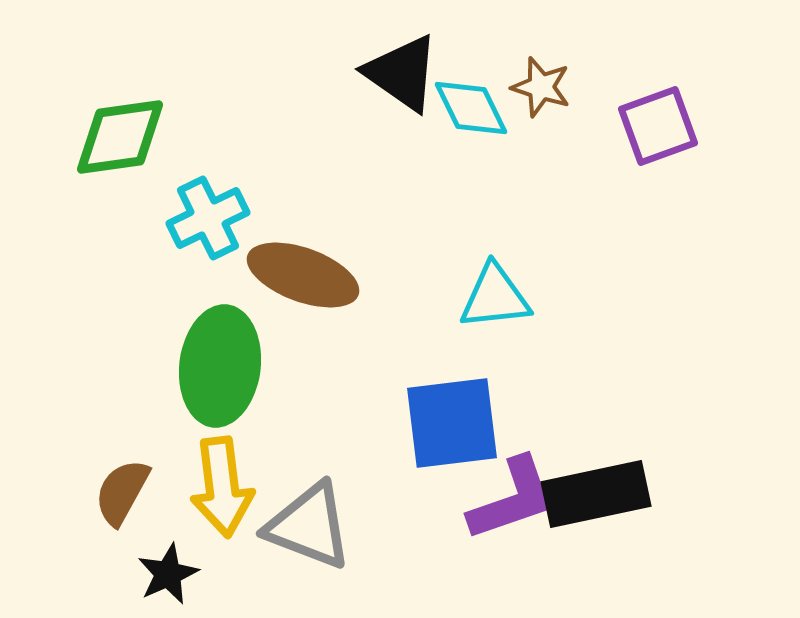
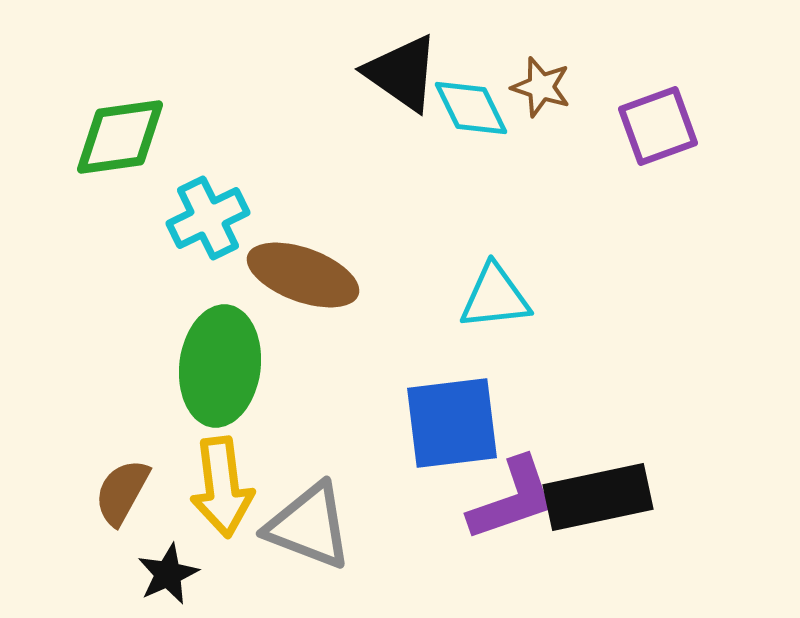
black rectangle: moved 2 px right, 3 px down
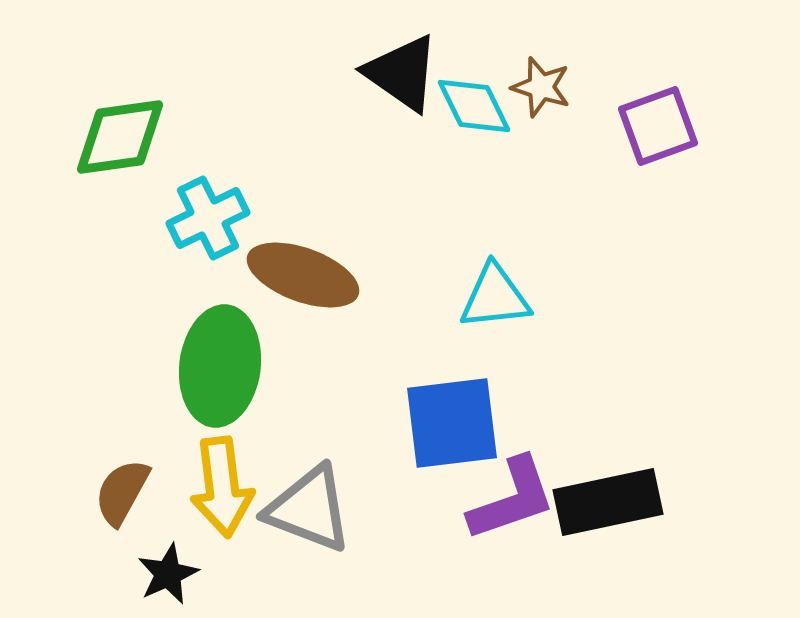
cyan diamond: moved 3 px right, 2 px up
black rectangle: moved 10 px right, 5 px down
gray triangle: moved 17 px up
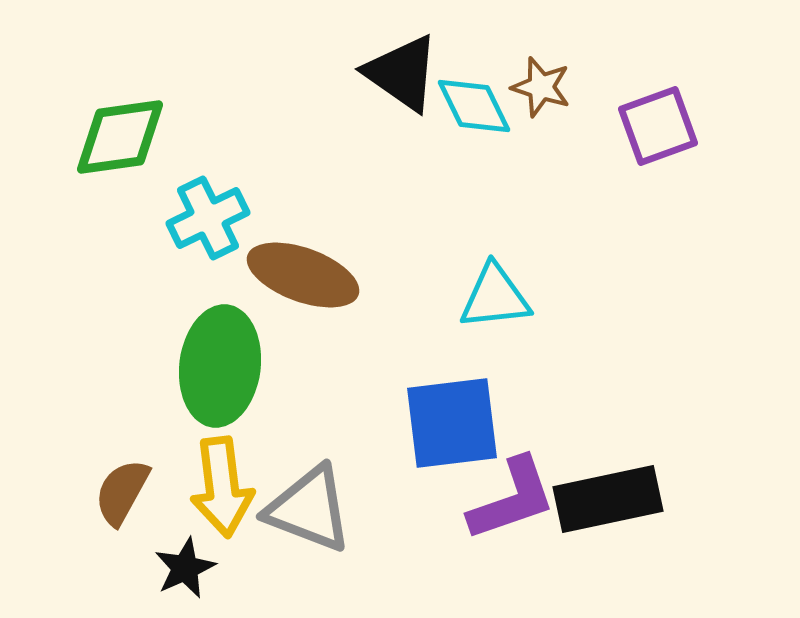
black rectangle: moved 3 px up
black star: moved 17 px right, 6 px up
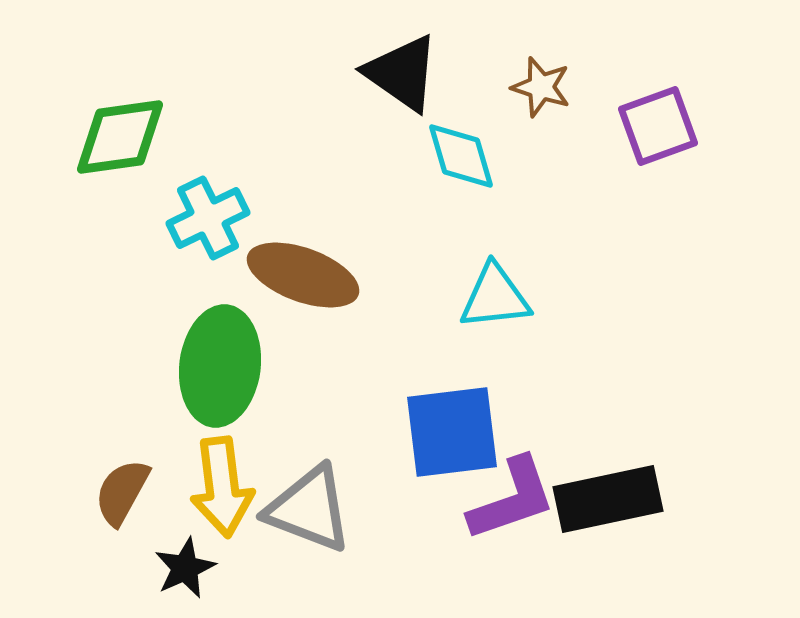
cyan diamond: moved 13 px left, 50 px down; rotated 10 degrees clockwise
blue square: moved 9 px down
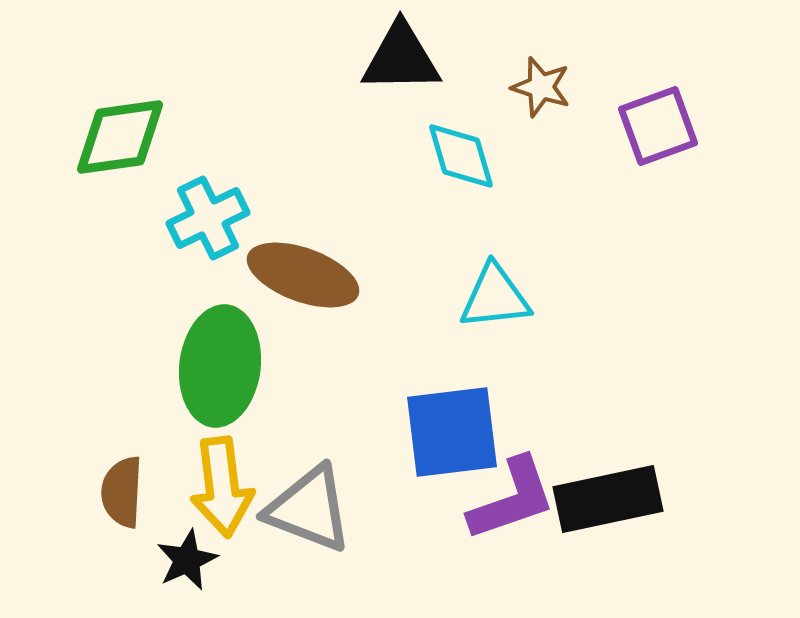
black triangle: moved 1 px left, 15 px up; rotated 36 degrees counterclockwise
brown semicircle: rotated 26 degrees counterclockwise
black star: moved 2 px right, 8 px up
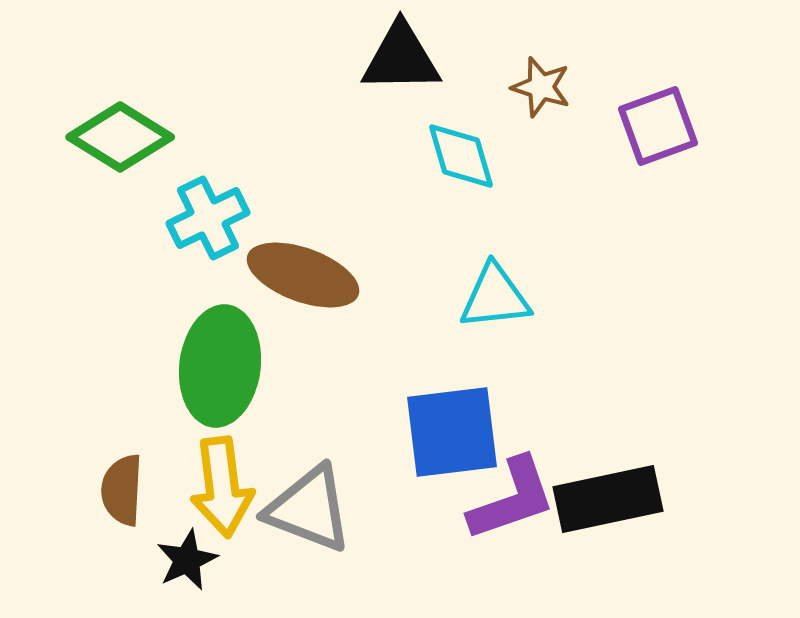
green diamond: rotated 40 degrees clockwise
brown semicircle: moved 2 px up
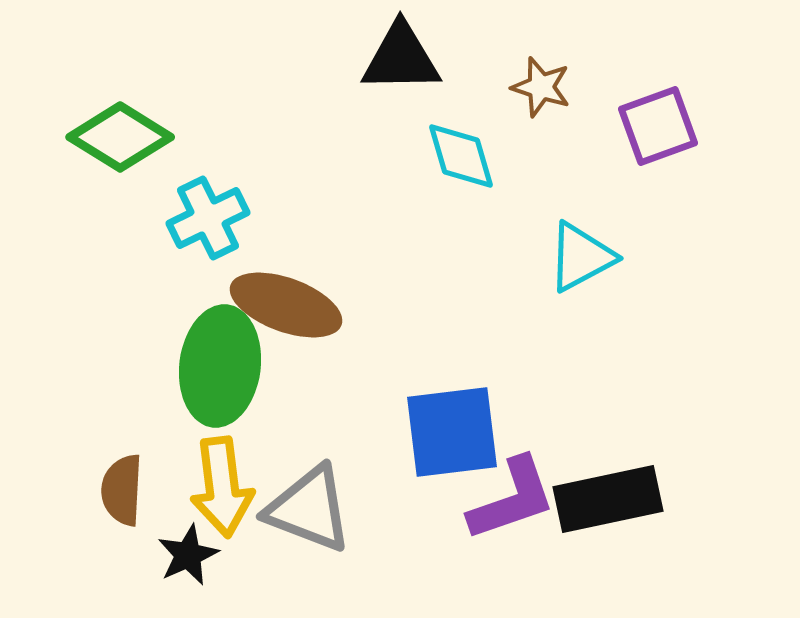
brown ellipse: moved 17 px left, 30 px down
cyan triangle: moved 86 px right, 40 px up; rotated 22 degrees counterclockwise
black star: moved 1 px right, 5 px up
